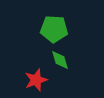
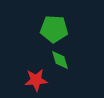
red star: rotated 15 degrees clockwise
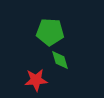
green pentagon: moved 4 px left, 3 px down
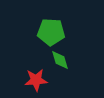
green pentagon: moved 1 px right
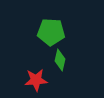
green diamond: rotated 30 degrees clockwise
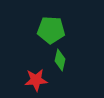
green pentagon: moved 2 px up
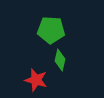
red star: rotated 20 degrees clockwise
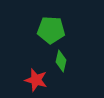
green diamond: moved 1 px right, 1 px down
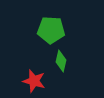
red star: moved 2 px left, 1 px down
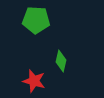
green pentagon: moved 15 px left, 10 px up
